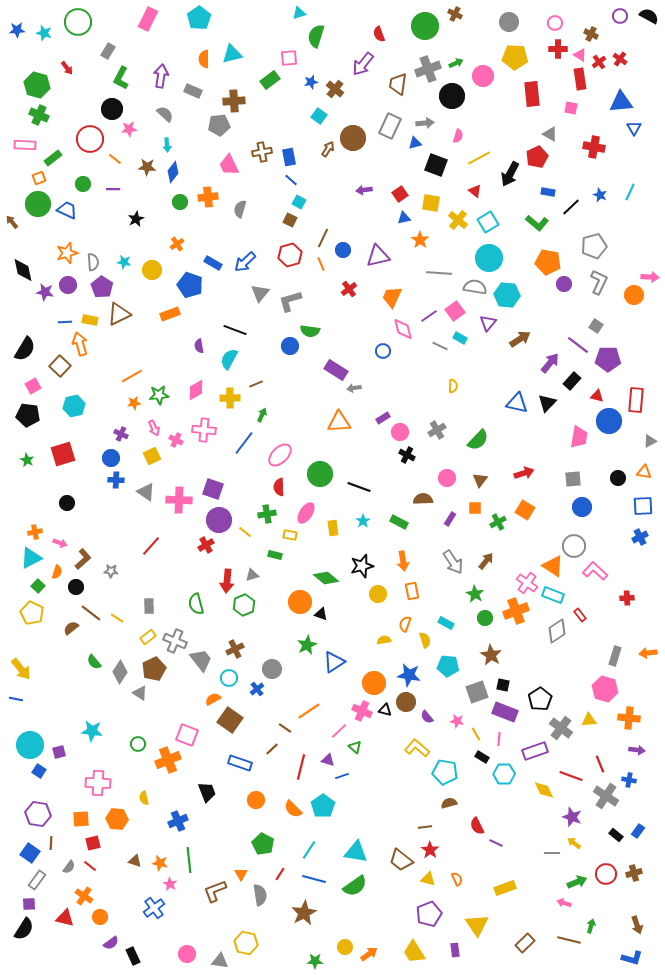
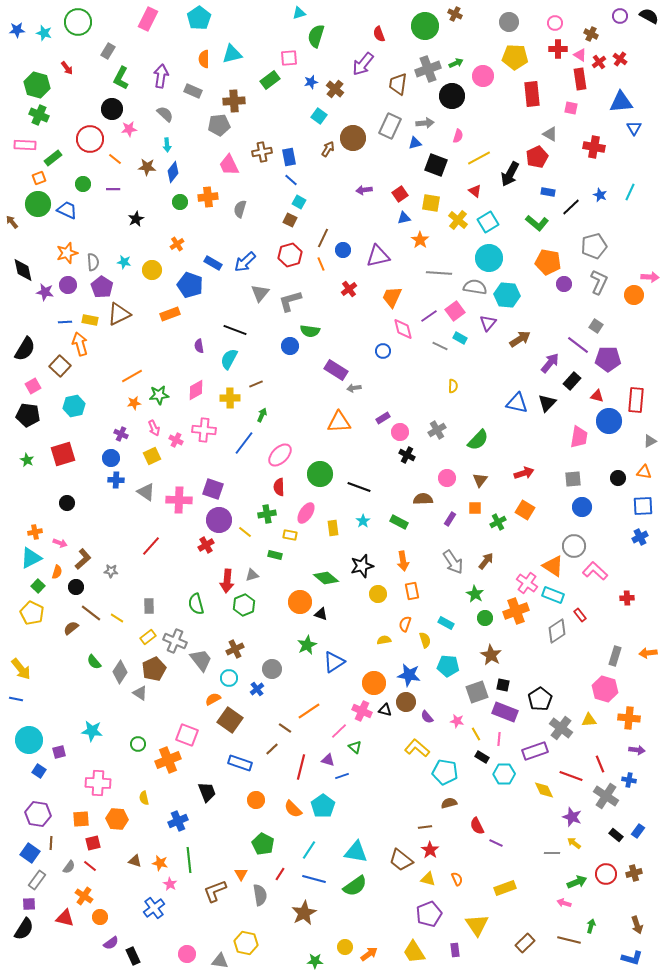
cyan circle at (30, 745): moved 1 px left, 5 px up
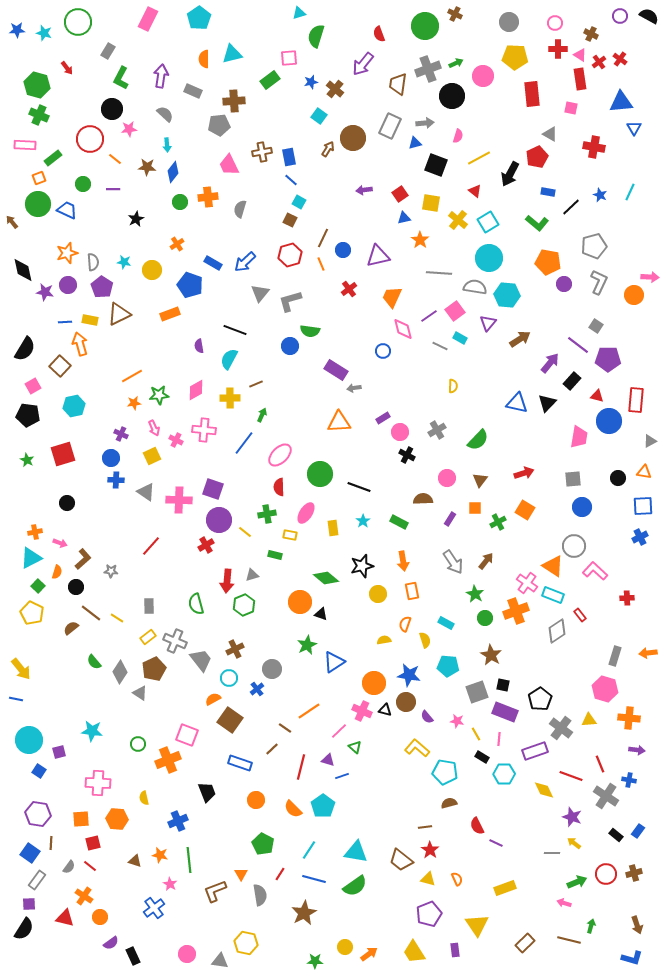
orange star at (160, 863): moved 8 px up
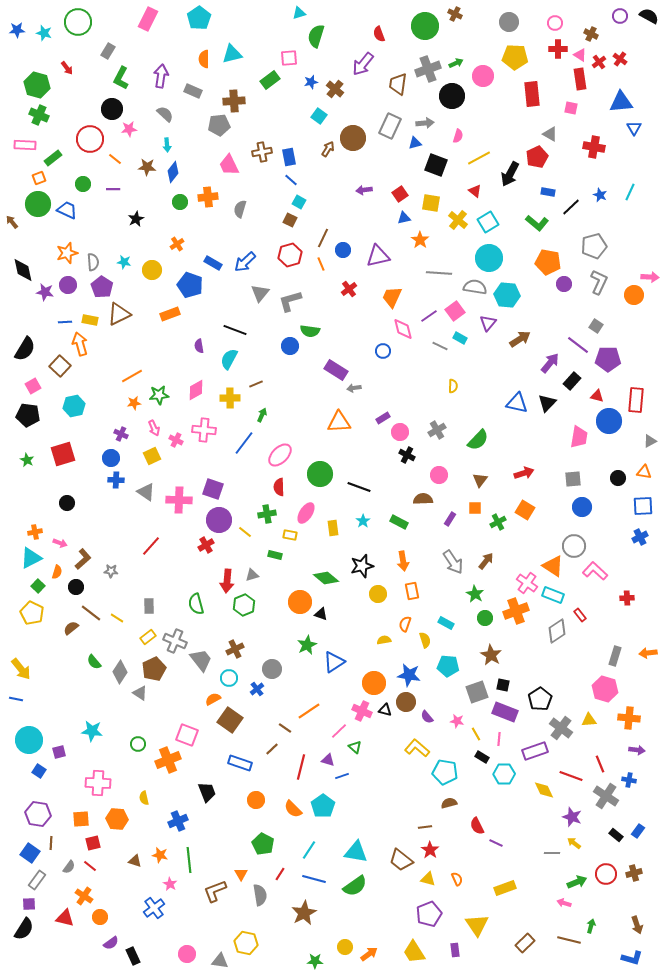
pink circle at (447, 478): moved 8 px left, 3 px up
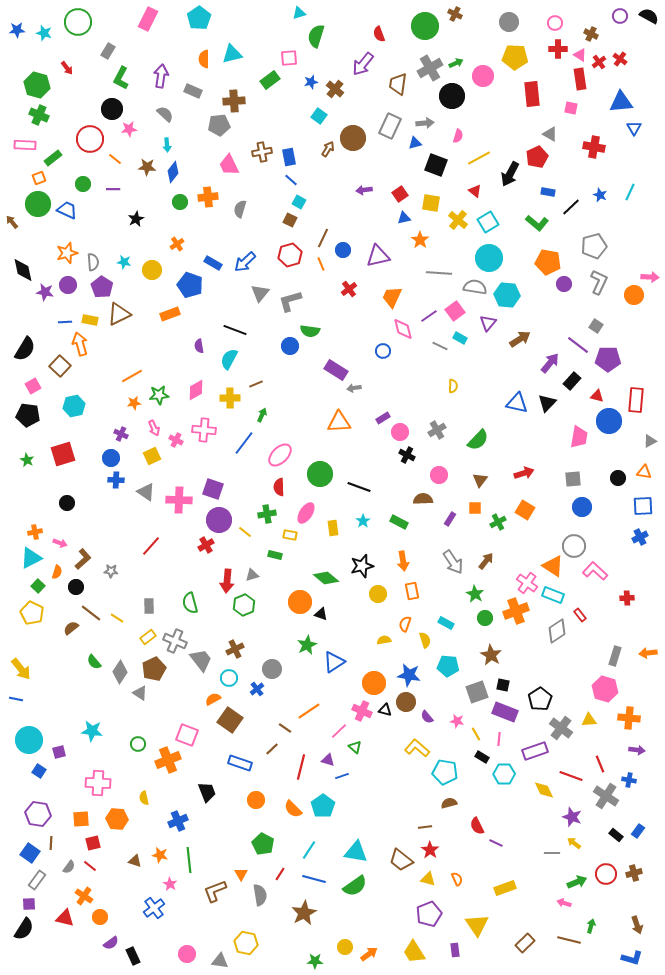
gray cross at (428, 69): moved 2 px right, 1 px up; rotated 10 degrees counterclockwise
green semicircle at (196, 604): moved 6 px left, 1 px up
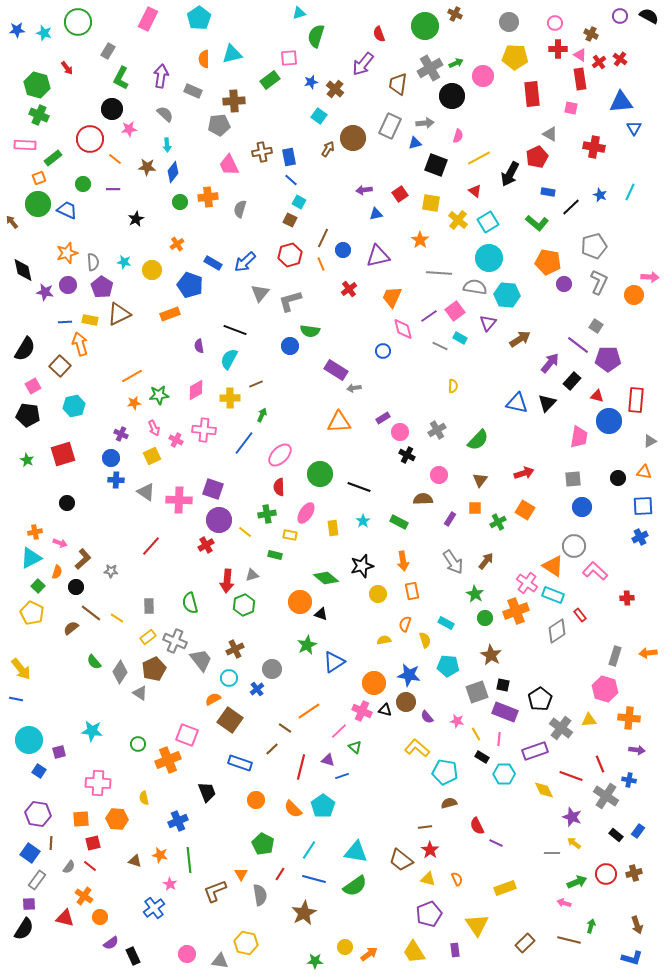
blue triangle at (404, 218): moved 28 px left, 4 px up
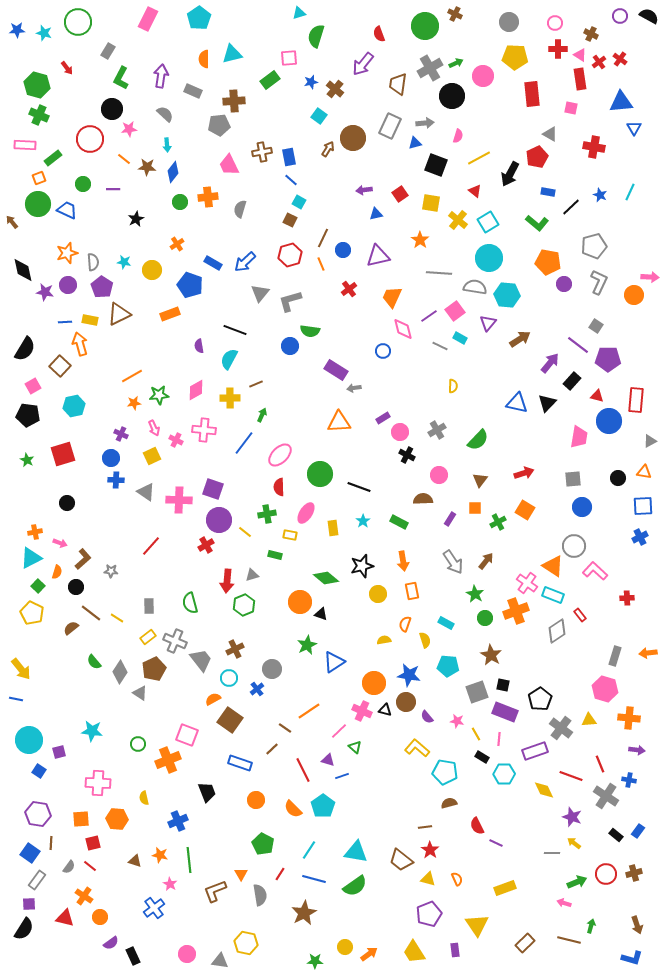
orange line at (115, 159): moved 9 px right
red line at (301, 767): moved 2 px right, 3 px down; rotated 40 degrees counterclockwise
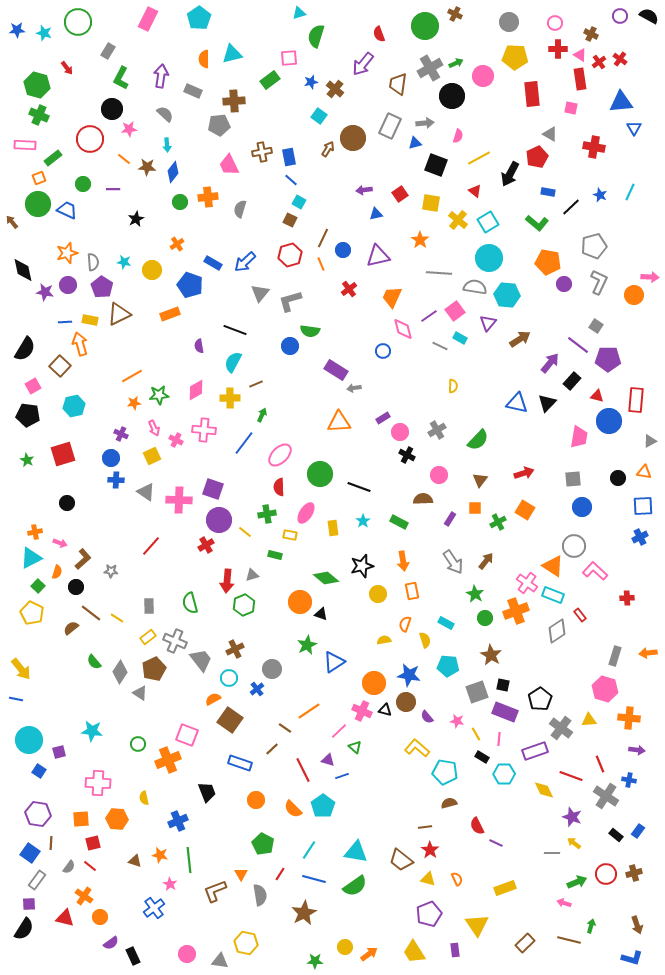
cyan semicircle at (229, 359): moved 4 px right, 3 px down
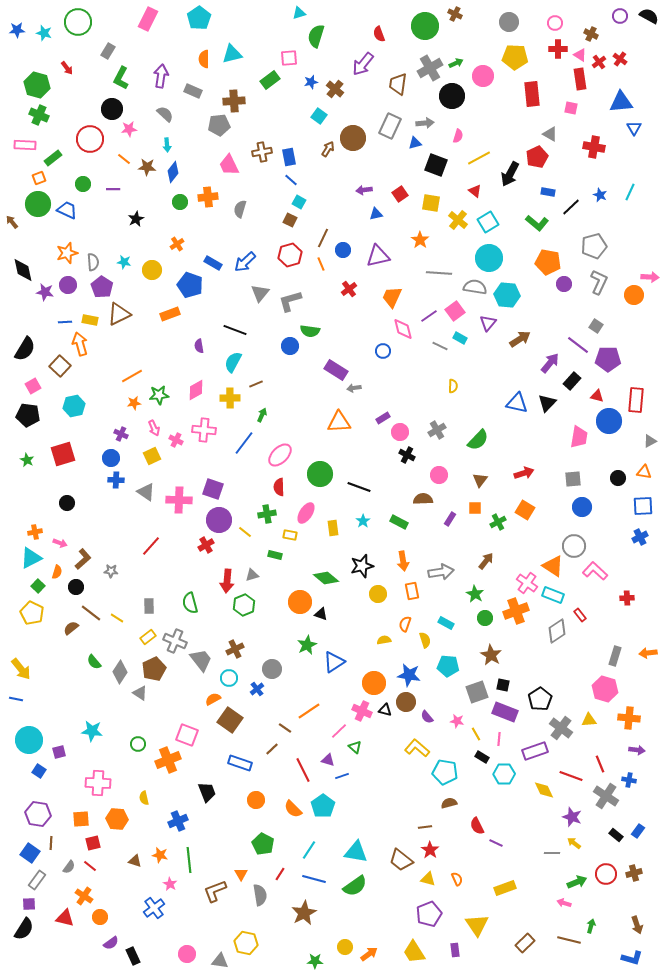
gray arrow at (453, 562): moved 12 px left, 10 px down; rotated 65 degrees counterclockwise
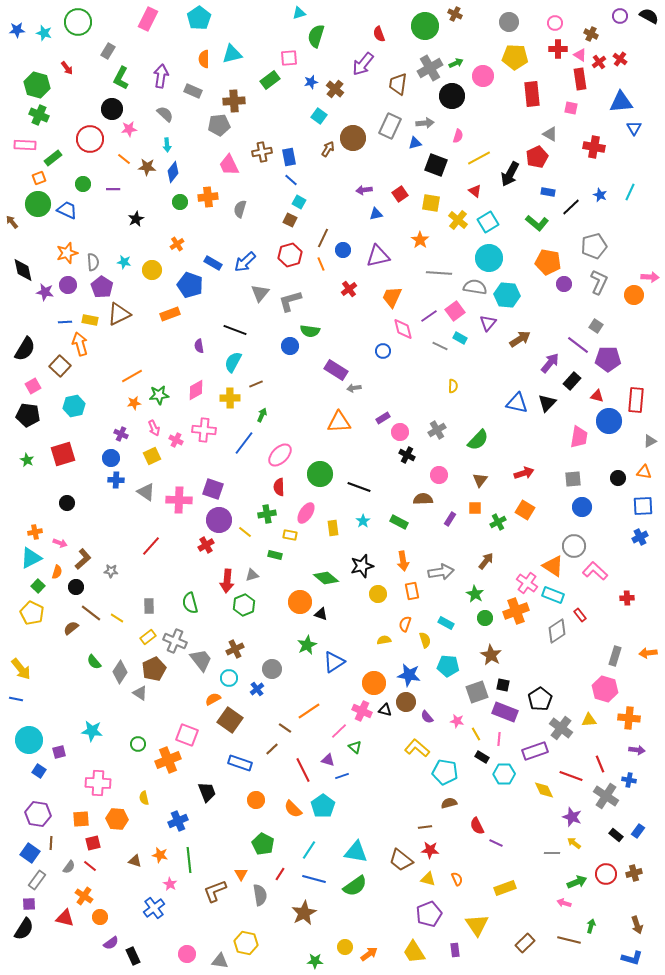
red star at (430, 850): rotated 30 degrees counterclockwise
